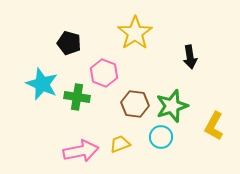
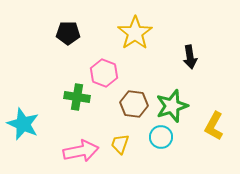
black pentagon: moved 1 px left, 10 px up; rotated 15 degrees counterclockwise
cyan star: moved 19 px left, 40 px down
brown hexagon: moved 1 px left
yellow trapezoid: rotated 50 degrees counterclockwise
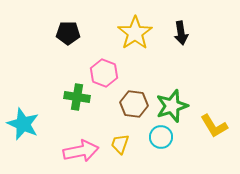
black arrow: moved 9 px left, 24 px up
yellow L-shape: rotated 60 degrees counterclockwise
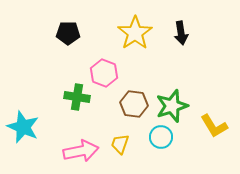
cyan star: moved 3 px down
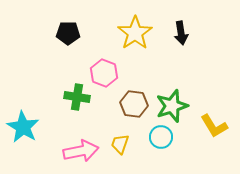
cyan star: rotated 8 degrees clockwise
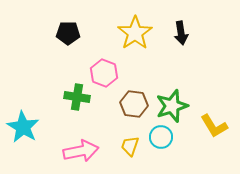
yellow trapezoid: moved 10 px right, 2 px down
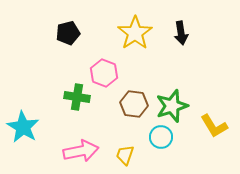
black pentagon: rotated 15 degrees counterclockwise
yellow trapezoid: moved 5 px left, 9 px down
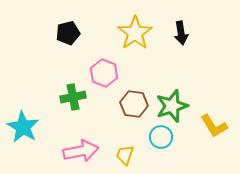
green cross: moved 4 px left; rotated 20 degrees counterclockwise
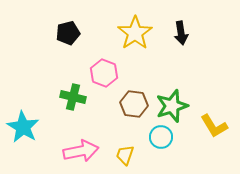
green cross: rotated 25 degrees clockwise
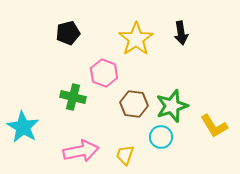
yellow star: moved 1 px right, 6 px down
